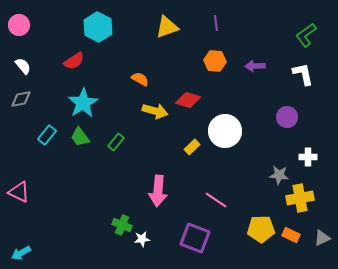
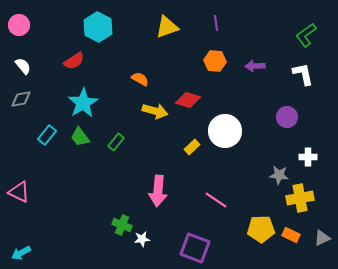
purple square: moved 10 px down
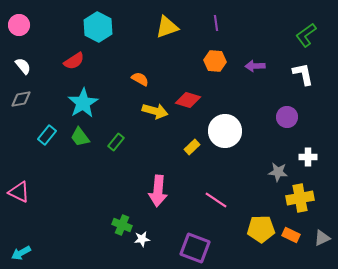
gray star: moved 1 px left, 3 px up
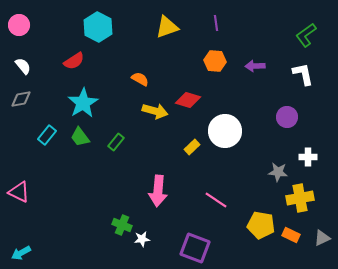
yellow pentagon: moved 4 px up; rotated 12 degrees clockwise
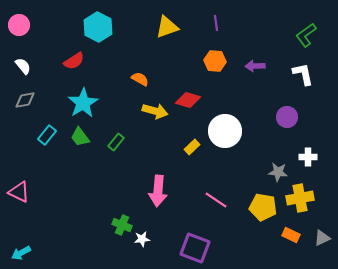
gray diamond: moved 4 px right, 1 px down
yellow pentagon: moved 2 px right, 18 px up
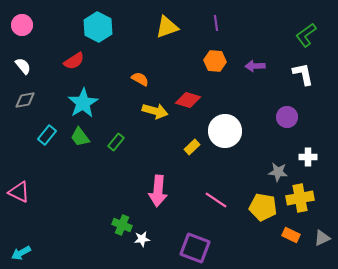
pink circle: moved 3 px right
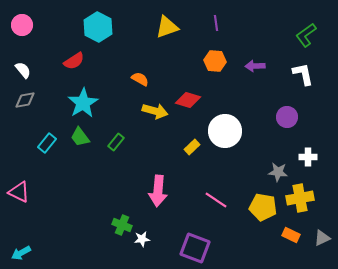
white semicircle: moved 4 px down
cyan rectangle: moved 8 px down
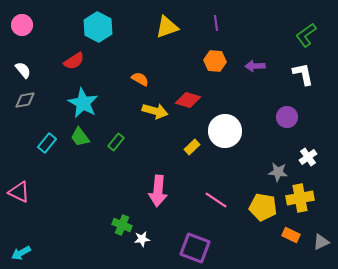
cyan star: rotated 12 degrees counterclockwise
white cross: rotated 36 degrees counterclockwise
gray triangle: moved 1 px left, 4 px down
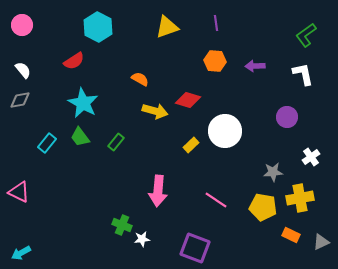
gray diamond: moved 5 px left
yellow rectangle: moved 1 px left, 2 px up
white cross: moved 3 px right
gray star: moved 5 px left; rotated 12 degrees counterclockwise
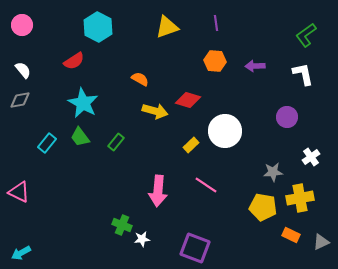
pink line: moved 10 px left, 15 px up
